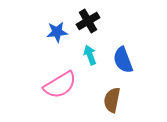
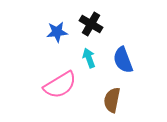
black cross: moved 3 px right, 3 px down; rotated 30 degrees counterclockwise
cyan arrow: moved 1 px left, 3 px down
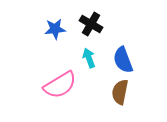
blue star: moved 2 px left, 3 px up
brown semicircle: moved 8 px right, 8 px up
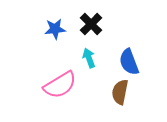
black cross: rotated 15 degrees clockwise
blue semicircle: moved 6 px right, 2 px down
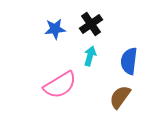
black cross: rotated 10 degrees clockwise
cyan arrow: moved 1 px right, 2 px up; rotated 36 degrees clockwise
blue semicircle: moved 1 px up; rotated 28 degrees clockwise
brown semicircle: moved 5 px down; rotated 25 degrees clockwise
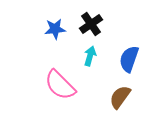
blue semicircle: moved 2 px up; rotated 12 degrees clockwise
pink semicircle: rotated 76 degrees clockwise
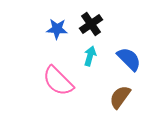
blue star: moved 2 px right; rotated 10 degrees clockwise
blue semicircle: rotated 116 degrees clockwise
pink semicircle: moved 2 px left, 4 px up
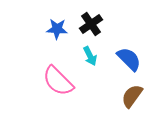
cyan arrow: rotated 138 degrees clockwise
brown semicircle: moved 12 px right, 1 px up
